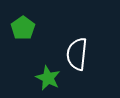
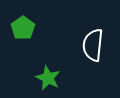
white semicircle: moved 16 px right, 9 px up
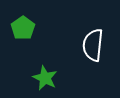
green star: moved 3 px left
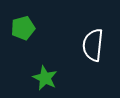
green pentagon: rotated 20 degrees clockwise
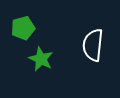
green star: moved 4 px left, 19 px up
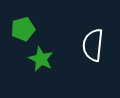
green pentagon: moved 1 px down
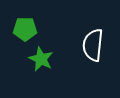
green pentagon: moved 2 px right; rotated 15 degrees clockwise
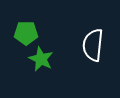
green pentagon: moved 1 px right, 4 px down
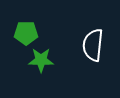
green star: moved 1 px down; rotated 25 degrees counterclockwise
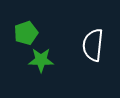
green pentagon: rotated 20 degrees counterclockwise
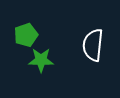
green pentagon: moved 2 px down
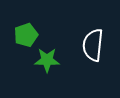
green star: moved 6 px right
